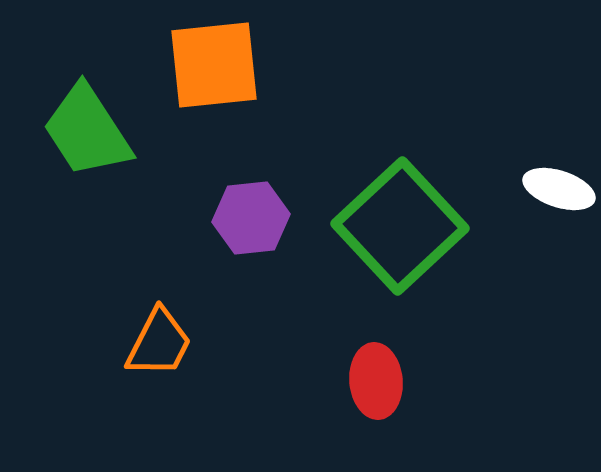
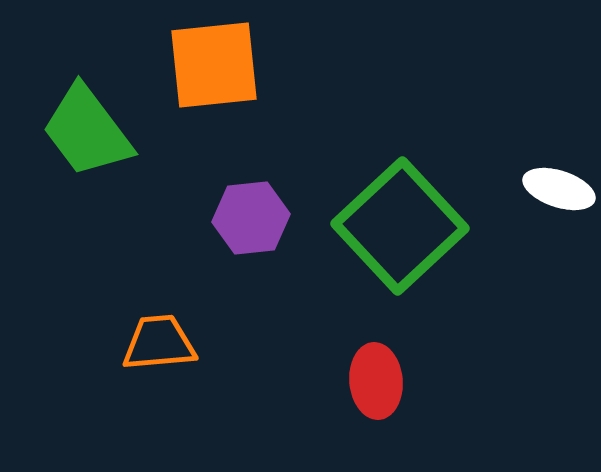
green trapezoid: rotated 4 degrees counterclockwise
orange trapezoid: rotated 122 degrees counterclockwise
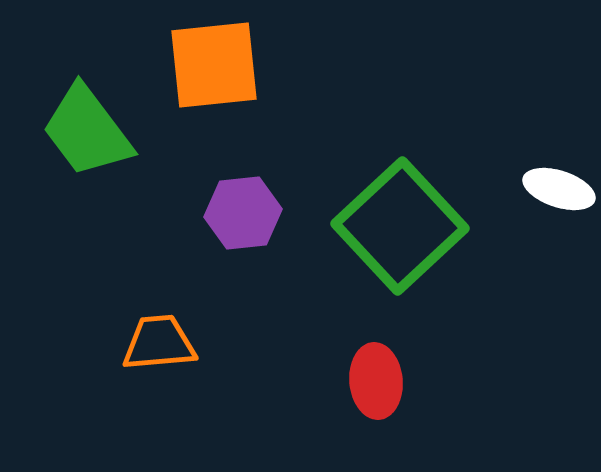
purple hexagon: moved 8 px left, 5 px up
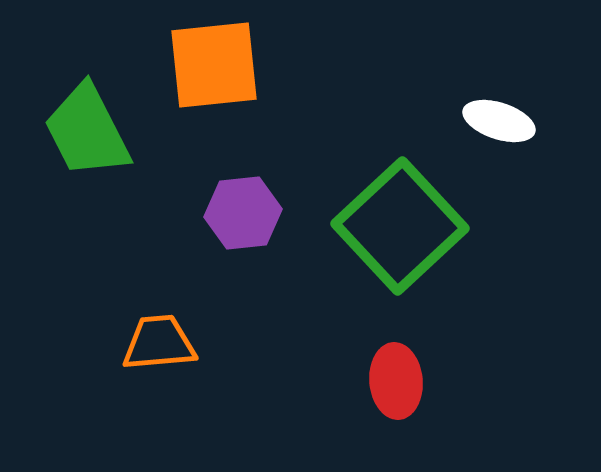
green trapezoid: rotated 10 degrees clockwise
white ellipse: moved 60 px left, 68 px up
red ellipse: moved 20 px right
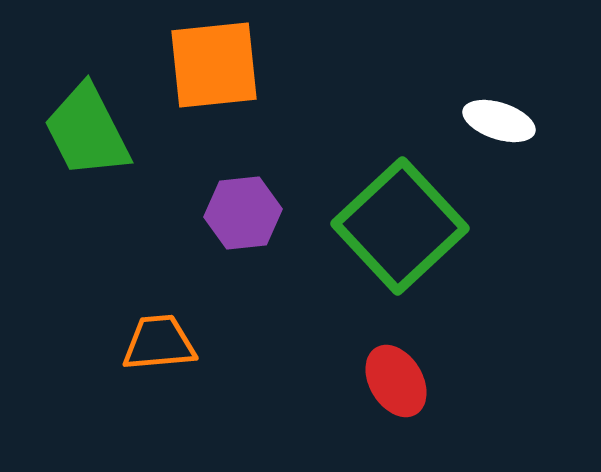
red ellipse: rotated 26 degrees counterclockwise
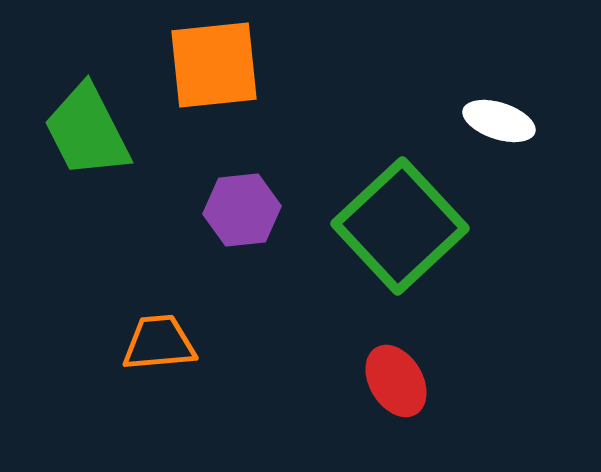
purple hexagon: moved 1 px left, 3 px up
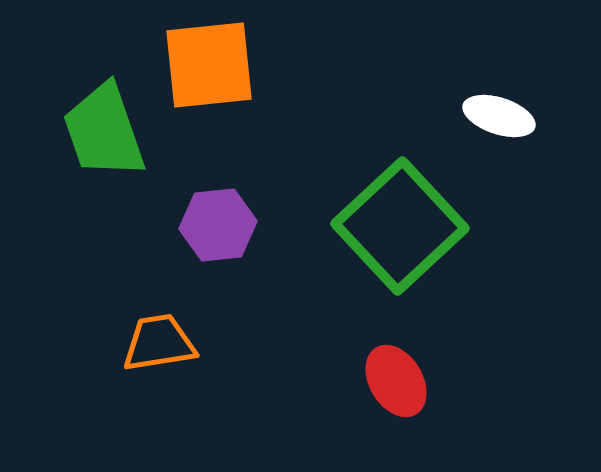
orange square: moved 5 px left
white ellipse: moved 5 px up
green trapezoid: moved 17 px right; rotated 8 degrees clockwise
purple hexagon: moved 24 px left, 15 px down
orange trapezoid: rotated 4 degrees counterclockwise
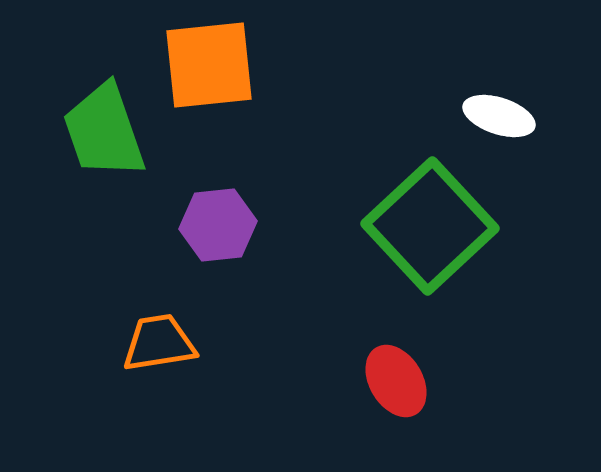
green square: moved 30 px right
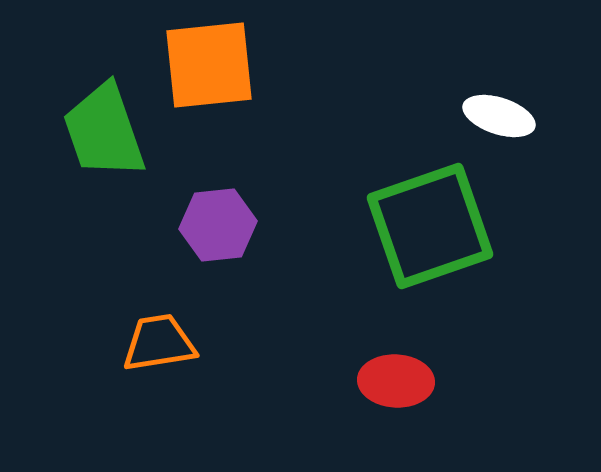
green square: rotated 24 degrees clockwise
red ellipse: rotated 56 degrees counterclockwise
